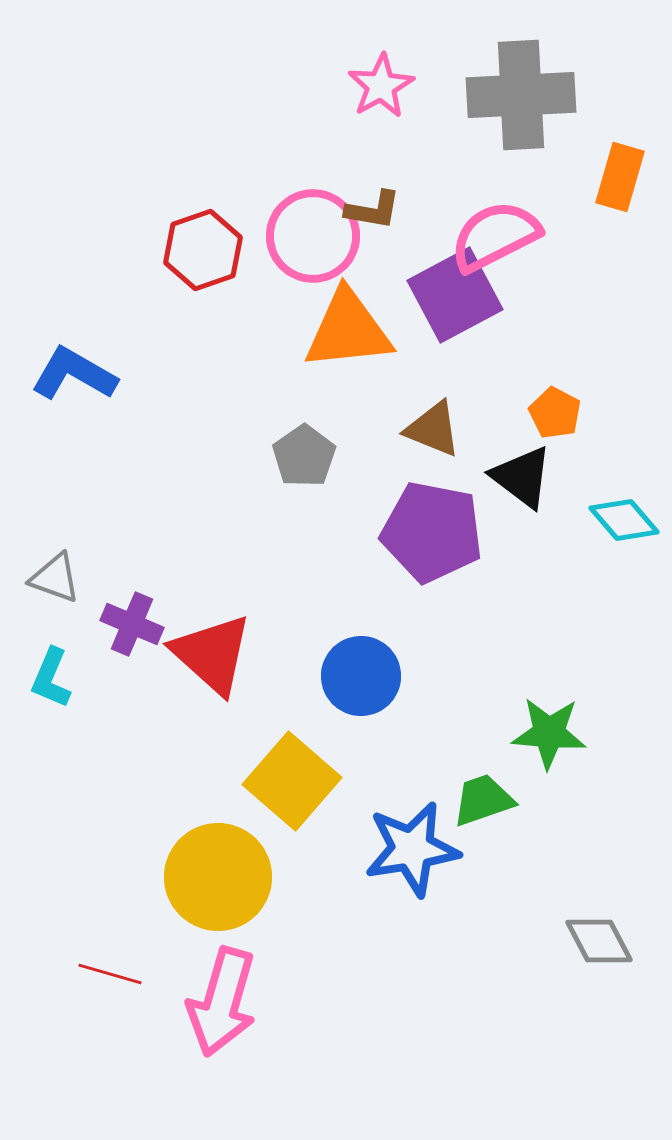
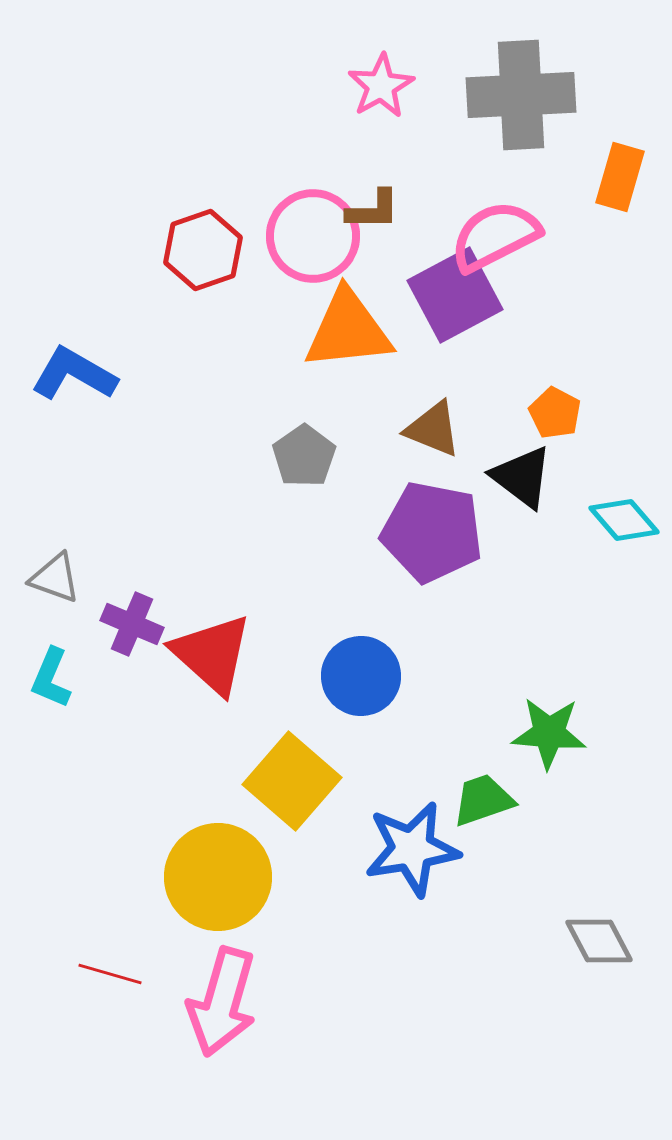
brown L-shape: rotated 10 degrees counterclockwise
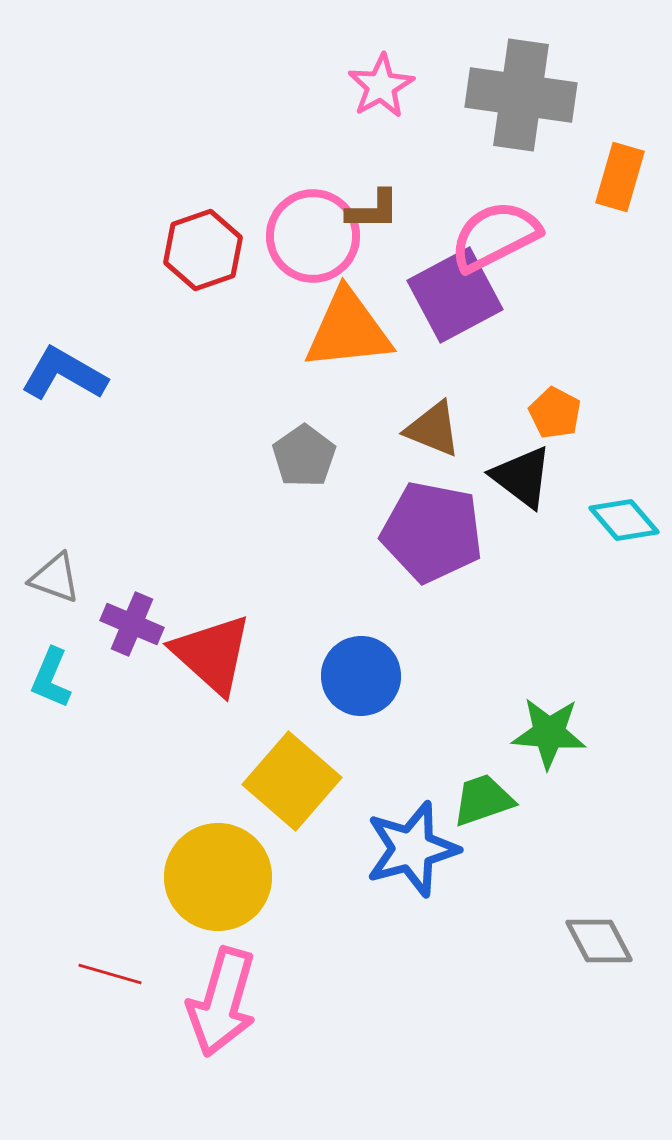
gray cross: rotated 11 degrees clockwise
blue L-shape: moved 10 px left
blue star: rotated 6 degrees counterclockwise
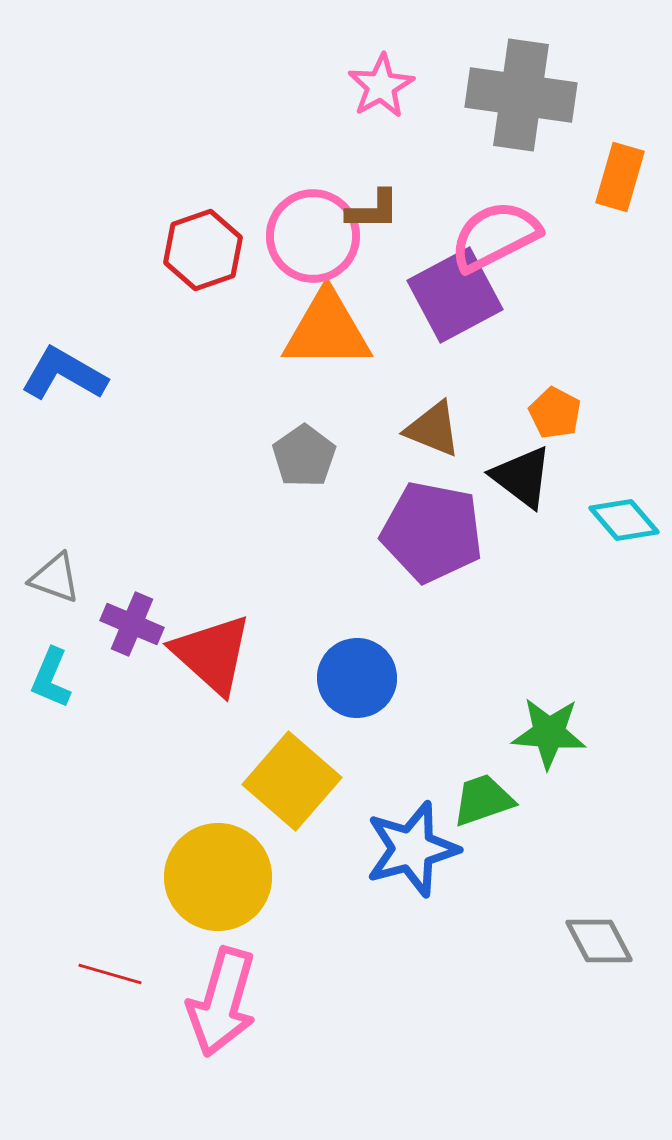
orange triangle: moved 21 px left; rotated 6 degrees clockwise
blue circle: moved 4 px left, 2 px down
